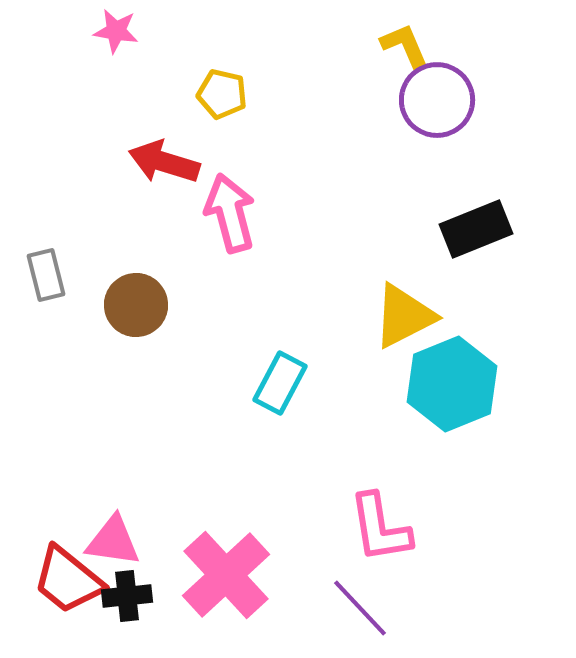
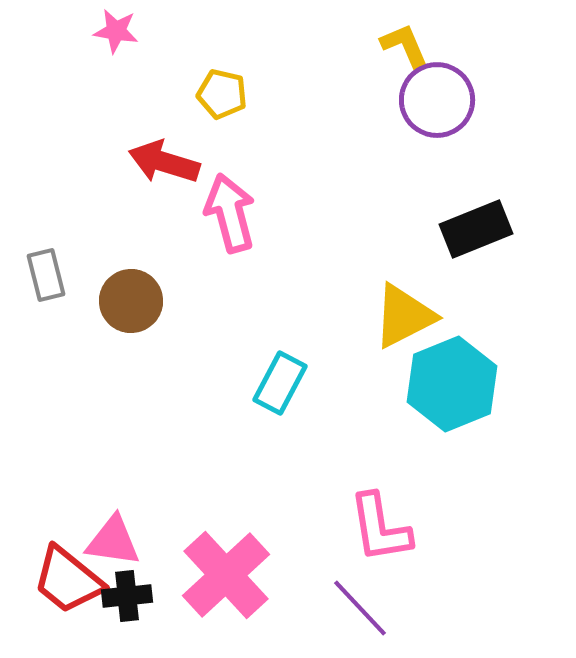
brown circle: moved 5 px left, 4 px up
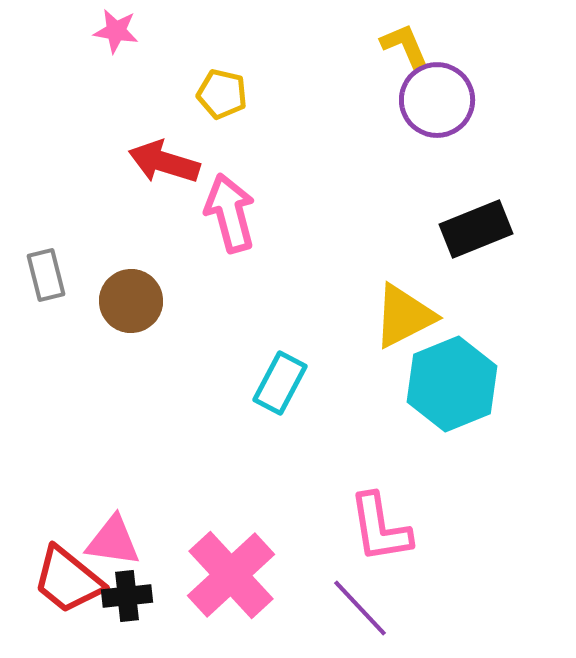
pink cross: moved 5 px right
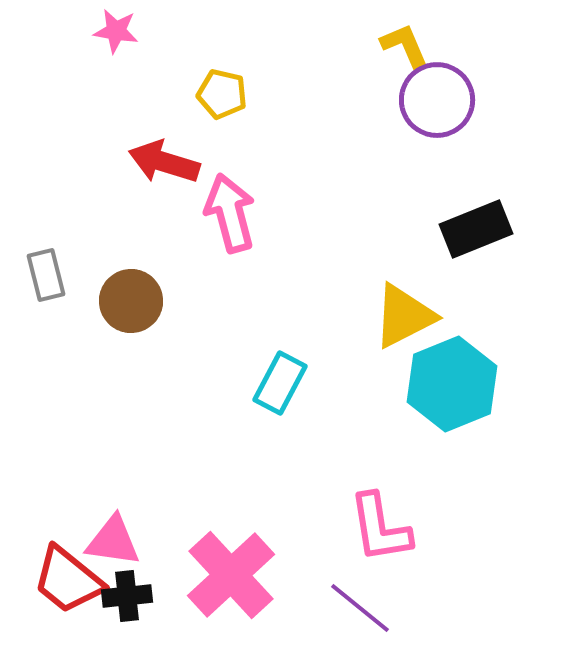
purple line: rotated 8 degrees counterclockwise
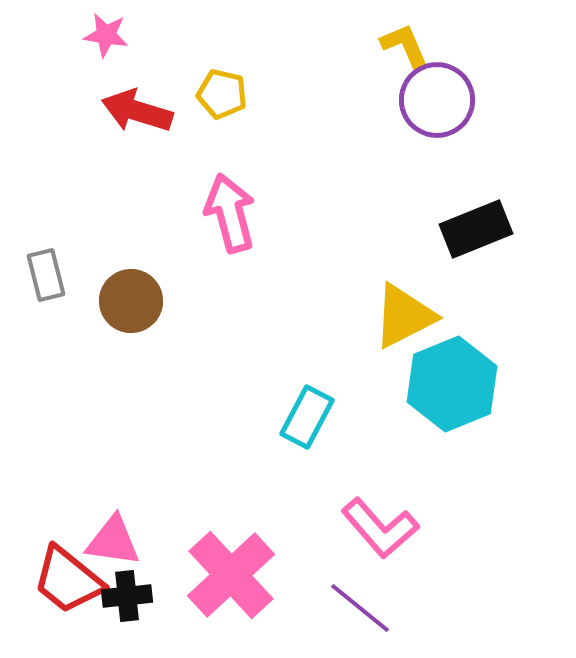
pink star: moved 10 px left, 4 px down
red arrow: moved 27 px left, 51 px up
cyan rectangle: moved 27 px right, 34 px down
pink L-shape: rotated 32 degrees counterclockwise
